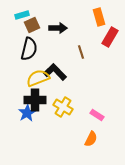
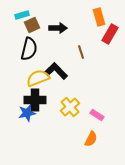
red rectangle: moved 3 px up
black L-shape: moved 1 px right, 1 px up
yellow cross: moved 7 px right; rotated 18 degrees clockwise
blue star: rotated 18 degrees clockwise
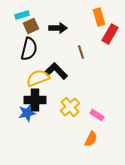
brown square: moved 1 px left, 1 px down
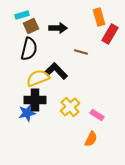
brown line: rotated 56 degrees counterclockwise
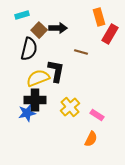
brown square: moved 8 px right, 4 px down; rotated 21 degrees counterclockwise
black L-shape: rotated 55 degrees clockwise
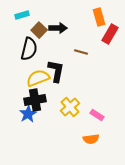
black cross: rotated 10 degrees counterclockwise
blue star: moved 1 px right, 1 px down; rotated 18 degrees counterclockwise
orange semicircle: rotated 56 degrees clockwise
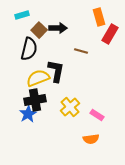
brown line: moved 1 px up
